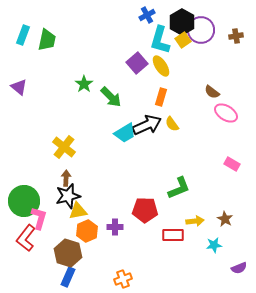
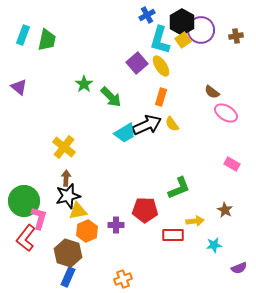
brown star: moved 9 px up
purple cross: moved 1 px right, 2 px up
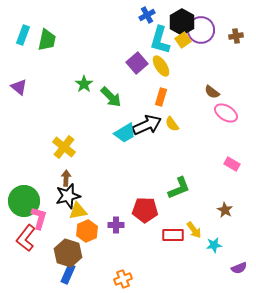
yellow arrow: moved 1 px left, 9 px down; rotated 60 degrees clockwise
blue rectangle: moved 3 px up
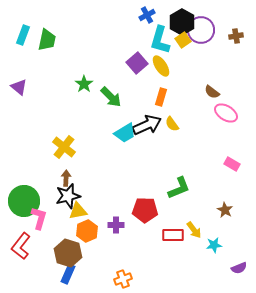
red L-shape: moved 5 px left, 8 px down
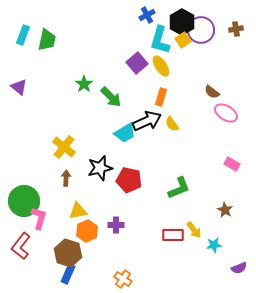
brown cross: moved 7 px up
black arrow: moved 4 px up
black star: moved 32 px right, 28 px up
red pentagon: moved 16 px left, 30 px up; rotated 10 degrees clockwise
orange cross: rotated 36 degrees counterclockwise
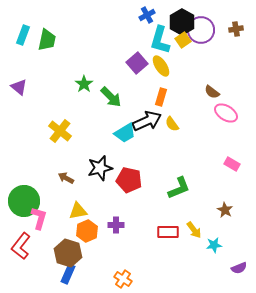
yellow cross: moved 4 px left, 16 px up
brown arrow: rotated 63 degrees counterclockwise
red rectangle: moved 5 px left, 3 px up
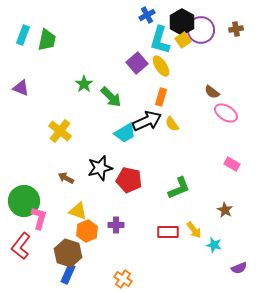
purple triangle: moved 2 px right, 1 px down; rotated 18 degrees counterclockwise
yellow triangle: rotated 30 degrees clockwise
cyan star: rotated 21 degrees clockwise
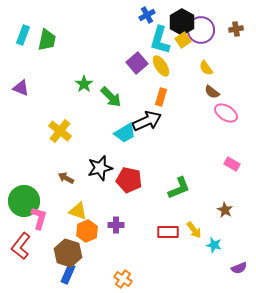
yellow semicircle: moved 34 px right, 56 px up
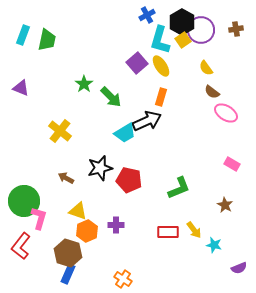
brown star: moved 5 px up
